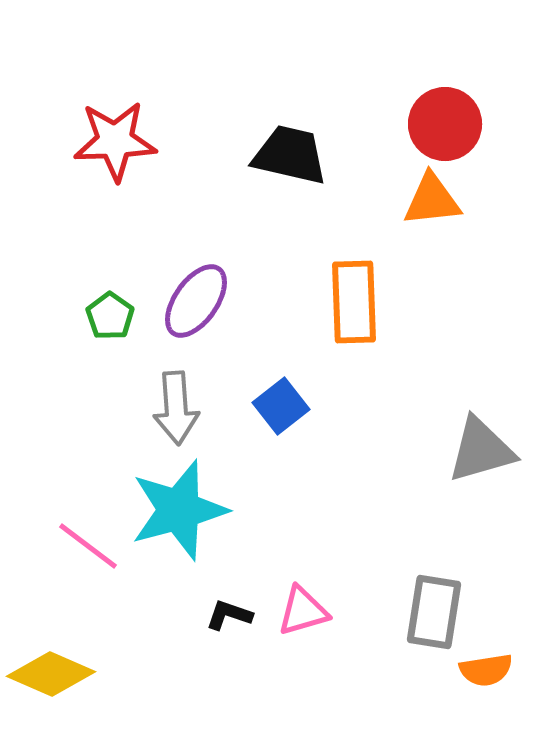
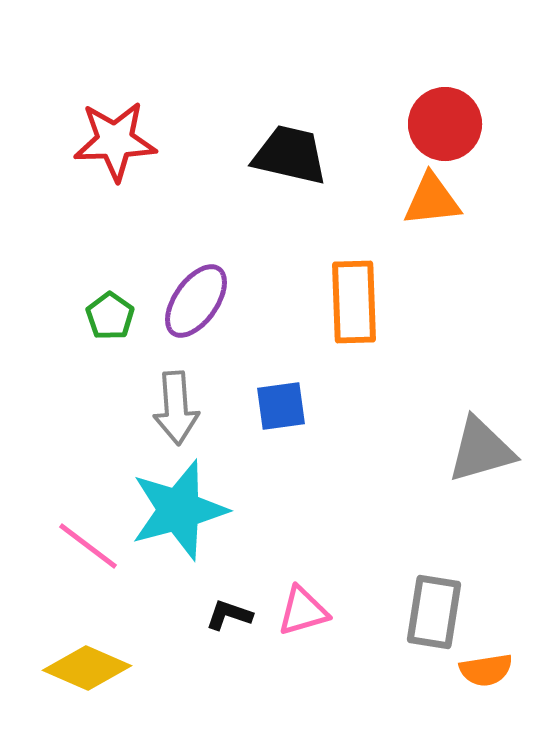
blue square: rotated 30 degrees clockwise
yellow diamond: moved 36 px right, 6 px up
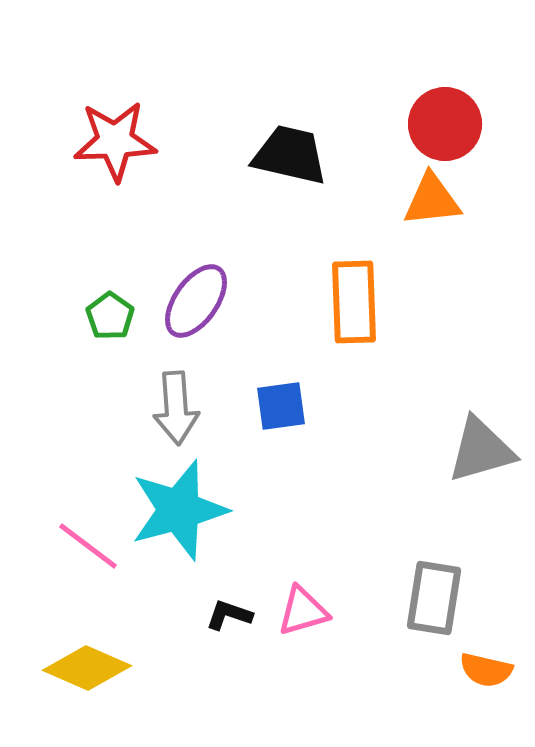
gray rectangle: moved 14 px up
orange semicircle: rotated 22 degrees clockwise
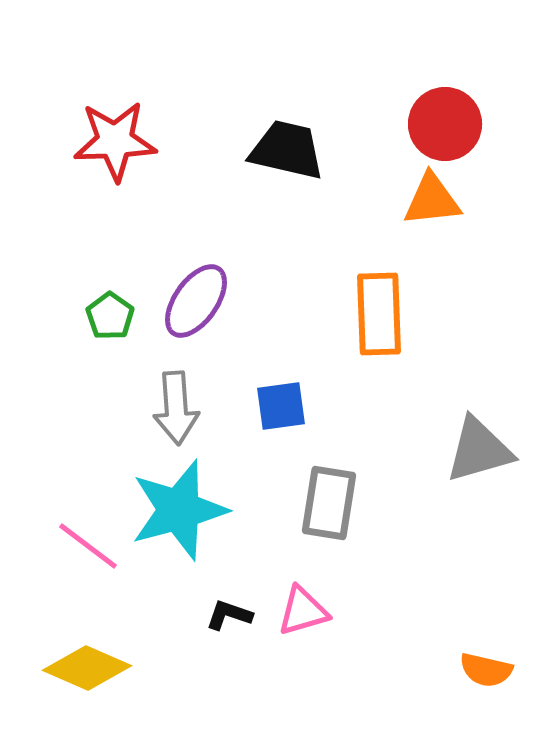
black trapezoid: moved 3 px left, 5 px up
orange rectangle: moved 25 px right, 12 px down
gray triangle: moved 2 px left
gray rectangle: moved 105 px left, 95 px up
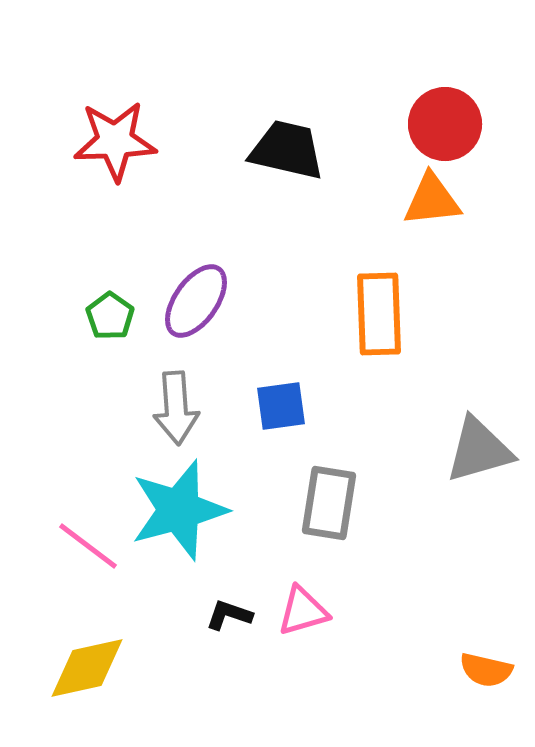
yellow diamond: rotated 36 degrees counterclockwise
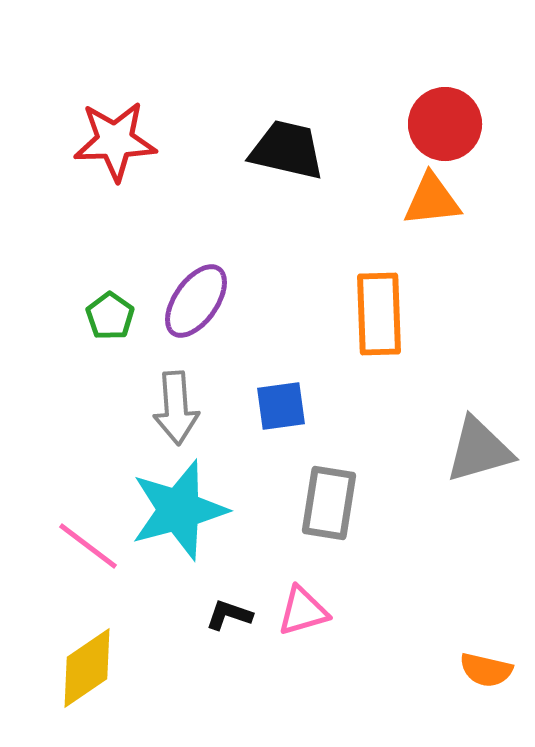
yellow diamond: rotated 22 degrees counterclockwise
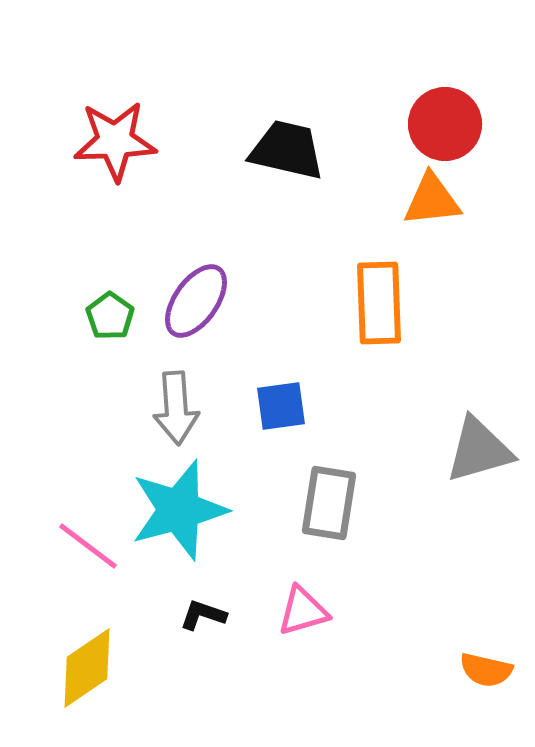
orange rectangle: moved 11 px up
black L-shape: moved 26 px left
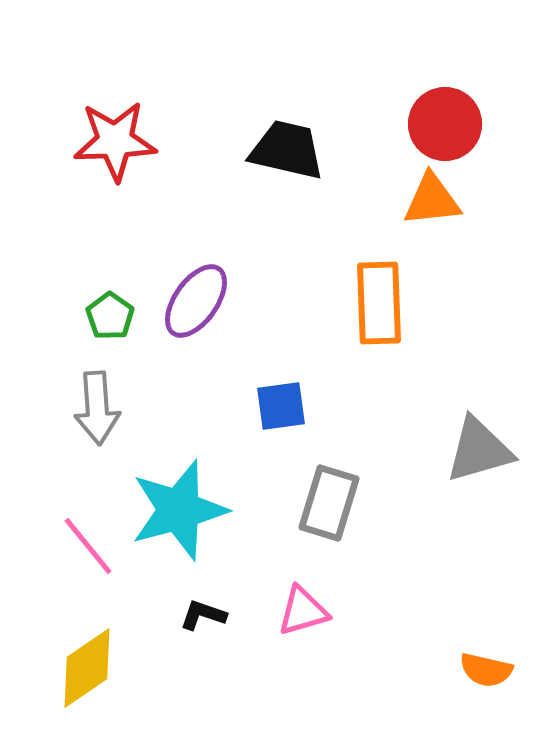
gray arrow: moved 79 px left
gray rectangle: rotated 8 degrees clockwise
pink line: rotated 14 degrees clockwise
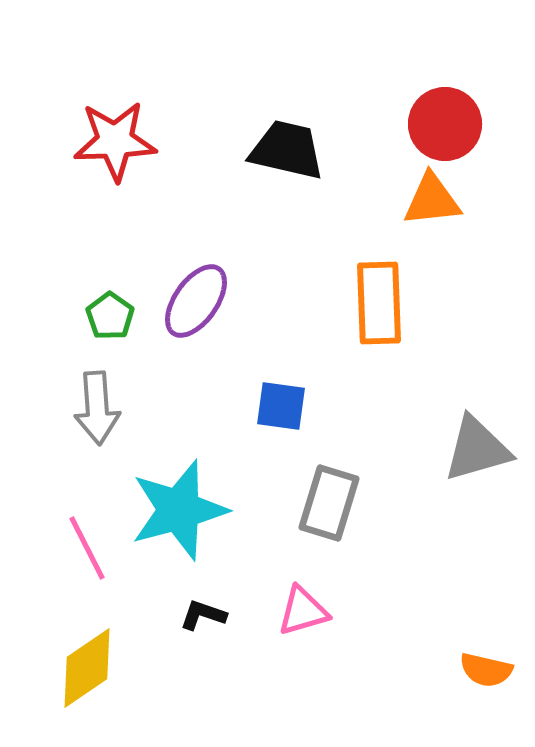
blue square: rotated 16 degrees clockwise
gray triangle: moved 2 px left, 1 px up
pink line: moved 1 px left, 2 px down; rotated 12 degrees clockwise
